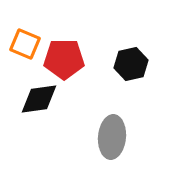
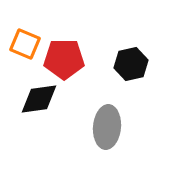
gray ellipse: moved 5 px left, 10 px up
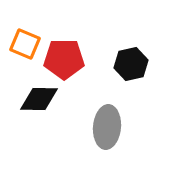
black diamond: rotated 9 degrees clockwise
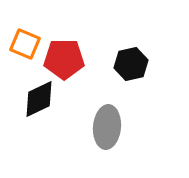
black diamond: rotated 27 degrees counterclockwise
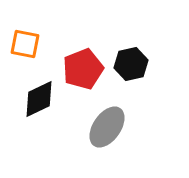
orange square: rotated 12 degrees counterclockwise
red pentagon: moved 19 px right, 10 px down; rotated 21 degrees counterclockwise
gray ellipse: rotated 30 degrees clockwise
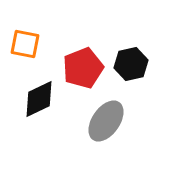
red pentagon: moved 1 px up
gray ellipse: moved 1 px left, 6 px up
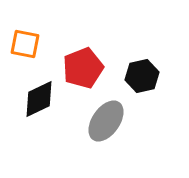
black hexagon: moved 11 px right, 12 px down
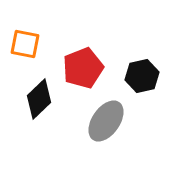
black diamond: rotated 18 degrees counterclockwise
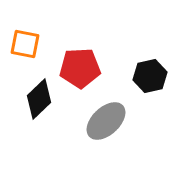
red pentagon: moved 3 px left; rotated 18 degrees clockwise
black hexagon: moved 8 px right
gray ellipse: rotated 12 degrees clockwise
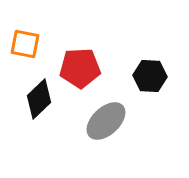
black hexagon: rotated 16 degrees clockwise
